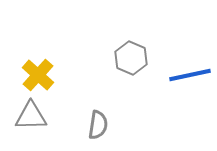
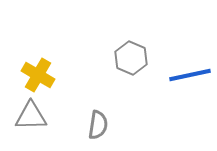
yellow cross: rotated 12 degrees counterclockwise
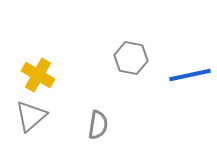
gray hexagon: rotated 12 degrees counterclockwise
gray triangle: rotated 40 degrees counterclockwise
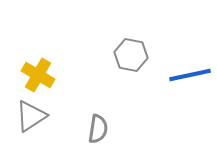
gray hexagon: moved 3 px up
gray triangle: rotated 8 degrees clockwise
gray semicircle: moved 4 px down
